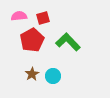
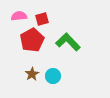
red square: moved 1 px left, 1 px down
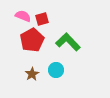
pink semicircle: moved 4 px right; rotated 28 degrees clockwise
cyan circle: moved 3 px right, 6 px up
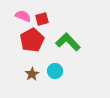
cyan circle: moved 1 px left, 1 px down
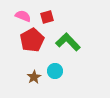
red square: moved 5 px right, 2 px up
brown star: moved 2 px right, 3 px down
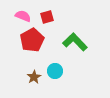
green L-shape: moved 7 px right
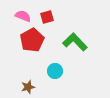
brown star: moved 6 px left, 10 px down; rotated 16 degrees clockwise
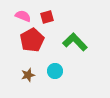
brown star: moved 12 px up
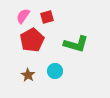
pink semicircle: rotated 77 degrees counterclockwise
green L-shape: moved 1 px right, 2 px down; rotated 150 degrees clockwise
brown star: rotated 24 degrees counterclockwise
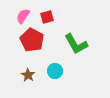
red pentagon: rotated 15 degrees counterclockwise
green L-shape: rotated 45 degrees clockwise
